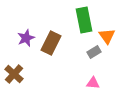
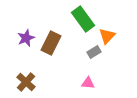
green rectangle: moved 1 px left, 1 px up; rotated 25 degrees counterclockwise
orange triangle: rotated 18 degrees clockwise
brown cross: moved 12 px right, 8 px down
pink triangle: moved 5 px left
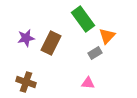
purple star: rotated 12 degrees clockwise
gray rectangle: moved 1 px right, 1 px down
brown cross: rotated 24 degrees counterclockwise
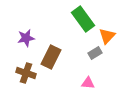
brown rectangle: moved 14 px down
brown cross: moved 9 px up
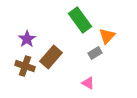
green rectangle: moved 3 px left, 1 px down
purple star: moved 1 px right, 1 px down; rotated 24 degrees counterclockwise
brown rectangle: rotated 15 degrees clockwise
brown cross: moved 1 px left, 7 px up
pink triangle: rotated 24 degrees clockwise
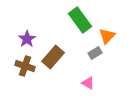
brown rectangle: moved 2 px right
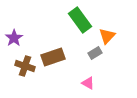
purple star: moved 13 px left, 1 px up
brown rectangle: rotated 30 degrees clockwise
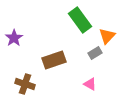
brown rectangle: moved 1 px right, 3 px down
brown cross: moved 18 px down
pink triangle: moved 2 px right, 1 px down
